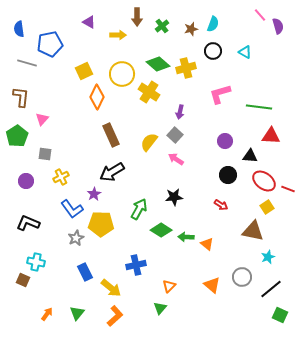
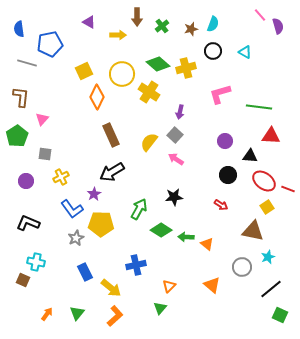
gray circle at (242, 277): moved 10 px up
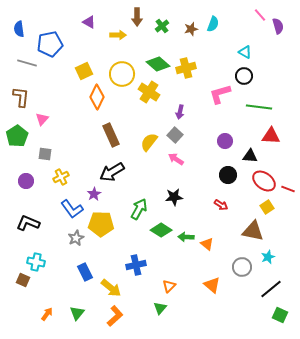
black circle at (213, 51): moved 31 px right, 25 px down
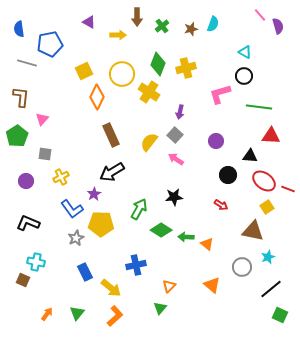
green diamond at (158, 64): rotated 70 degrees clockwise
purple circle at (225, 141): moved 9 px left
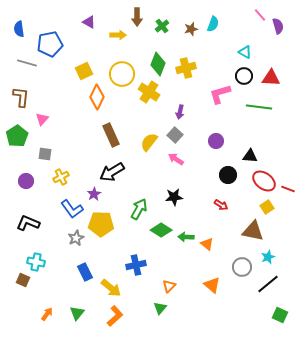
red triangle at (271, 136): moved 58 px up
black line at (271, 289): moved 3 px left, 5 px up
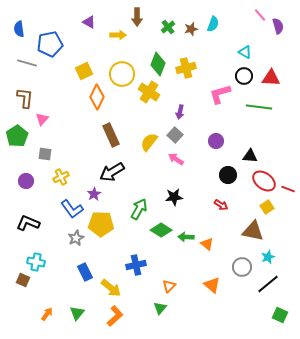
green cross at (162, 26): moved 6 px right, 1 px down
brown L-shape at (21, 97): moved 4 px right, 1 px down
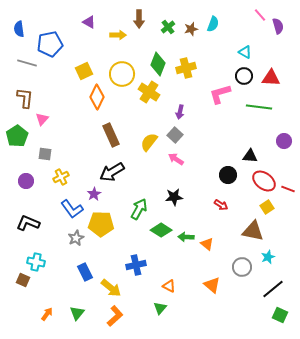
brown arrow at (137, 17): moved 2 px right, 2 px down
purple circle at (216, 141): moved 68 px right
black line at (268, 284): moved 5 px right, 5 px down
orange triangle at (169, 286): rotated 48 degrees counterclockwise
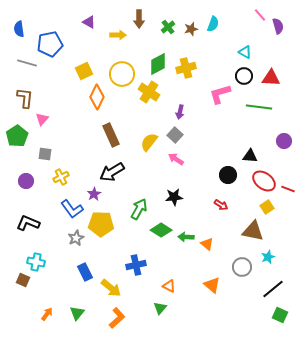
green diamond at (158, 64): rotated 40 degrees clockwise
orange L-shape at (115, 316): moved 2 px right, 2 px down
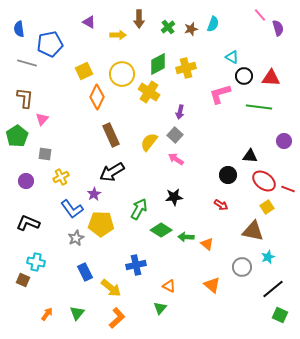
purple semicircle at (278, 26): moved 2 px down
cyan triangle at (245, 52): moved 13 px left, 5 px down
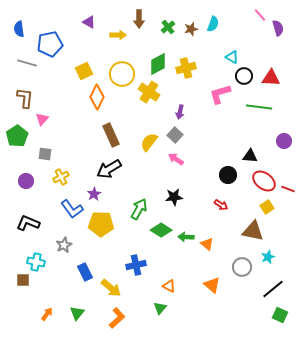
black arrow at (112, 172): moved 3 px left, 3 px up
gray star at (76, 238): moved 12 px left, 7 px down
brown square at (23, 280): rotated 24 degrees counterclockwise
